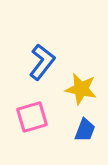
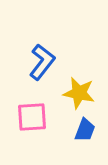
yellow star: moved 2 px left, 4 px down
pink square: rotated 12 degrees clockwise
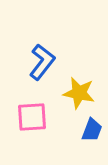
blue trapezoid: moved 7 px right
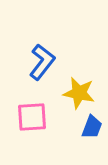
blue trapezoid: moved 3 px up
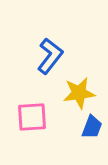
blue L-shape: moved 8 px right, 6 px up
yellow star: rotated 20 degrees counterclockwise
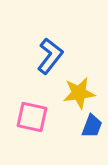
pink square: rotated 16 degrees clockwise
blue trapezoid: moved 1 px up
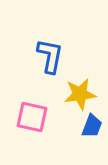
blue L-shape: rotated 27 degrees counterclockwise
yellow star: moved 1 px right, 1 px down
